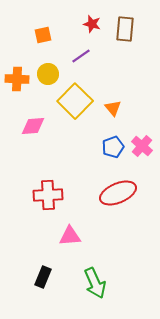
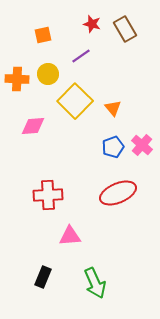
brown rectangle: rotated 35 degrees counterclockwise
pink cross: moved 1 px up
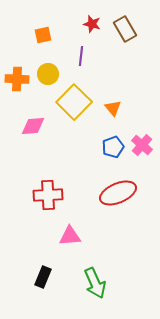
purple line: rotated 48 degrees counterclockwise
yellow square: moved 1 px left, 1 px down
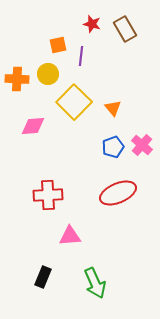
orange square: moved 15 px right, 10 px down
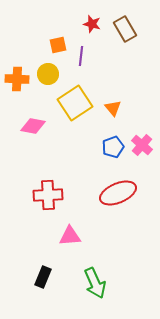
yellow square: moved 1 px right, 1 px down; rotated 12 degrees clockwise
pink diamond: rotated 15 degrees clockwise
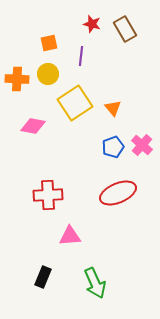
orange square: moved 9 px left, 2 px up
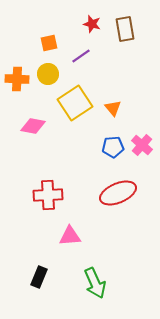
brown rectangle: rotated 20 degrees clockwise
purple line: rotated 48 degrees clockwise
blue pentagon: rotated 15 degrees clockwise
black rectangle: moved 4 px left
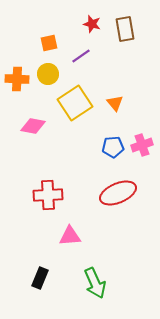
orange triangle: moved 2 px right, 5 px up
pink cross: rotated 30 degrees clockwise
black rectangle: moved 1 px right, 1 px down
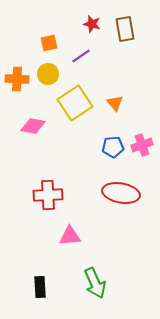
red ellipse: moved 3 px right; rotated 33 degrees clockwise
black rectangle: moved 9 px down; rotated 25 degrees counterclockwise
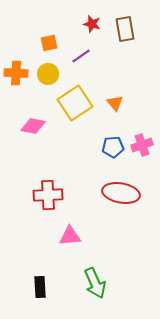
orange cross: moved 1 px left, 6 px up
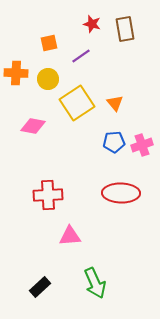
yellow circle: moved 5 px down
yellow square: moved 2 px right
blue pentagon: moved 1 px right, 5 px up
red ellipse: rotated 9 degrees counterclockwise
black rectangle: rotated 50 degrees clockwise
